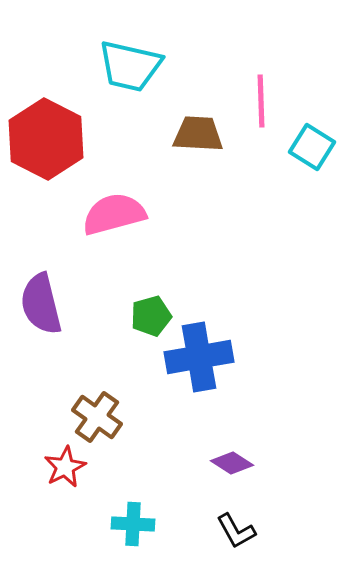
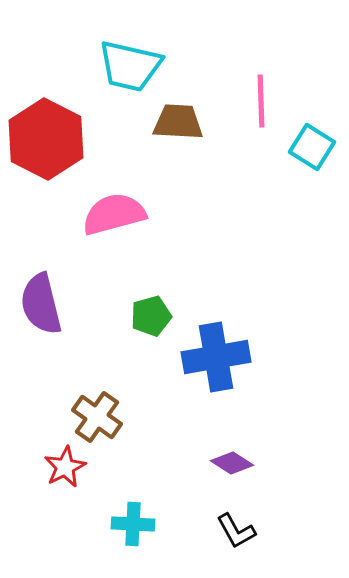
brown trapezoid: moved 20 px left, 12 px up
blue cross: moved 17 px right
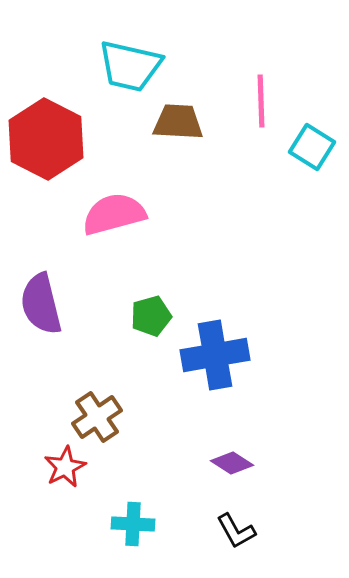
blue cross: moved 1 px left, 2 px up
brown cross: rotated 21 degrees clockwise
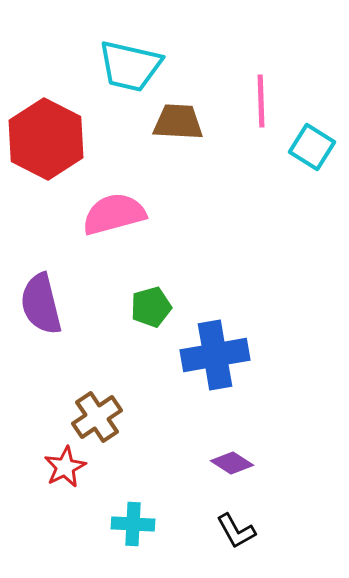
green pentagon: moved 9 px up
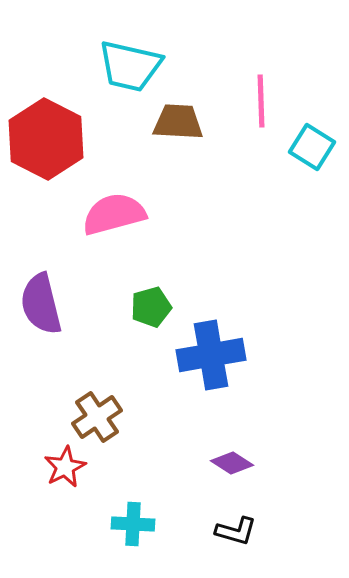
blue cross: moved 4 px left
black L-shape: rotated 45 degrees counterclockwise
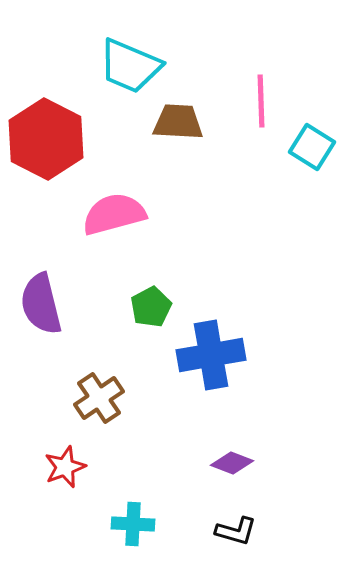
cyan trapezoid: rotated 10 degrees clockwise
green pentagon: rotated 12 degrees counterclockwise
brown cross: moved 2 px right, 19 px up
purple diamond: rotated 12 degrees counterclockwise
red star: rotated 6 degrees clockwise
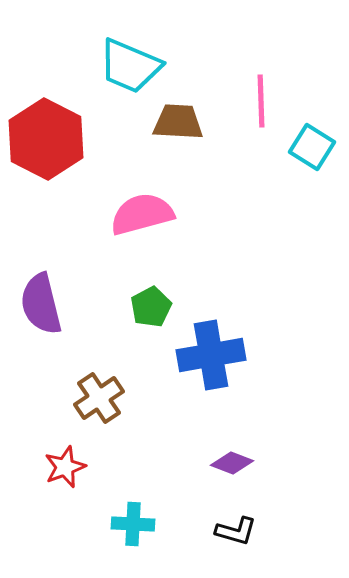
pink semicircle: moved 28 px right
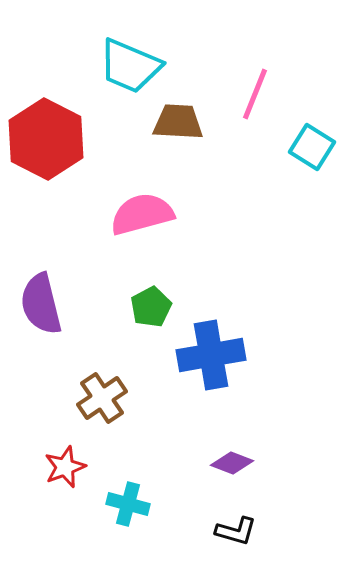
pink line: moved 6 px left, 7 px up; rotated 24 degrees clockwise
brown cross: moved 3 px right
cyan cross: moved 5 px left, 20 px up; rotated 12 degrees clockwise
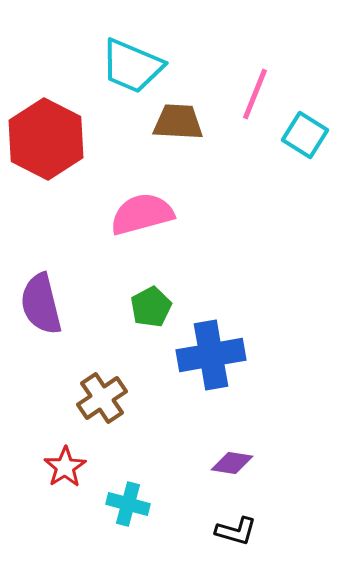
cyan trapezoid: moved 2 px right
cyan square: moved 7 px left, 12 px up
purple diamond: rotated 12 degrees counterclockwise
red star: rotated 12 degrees counterclockwise
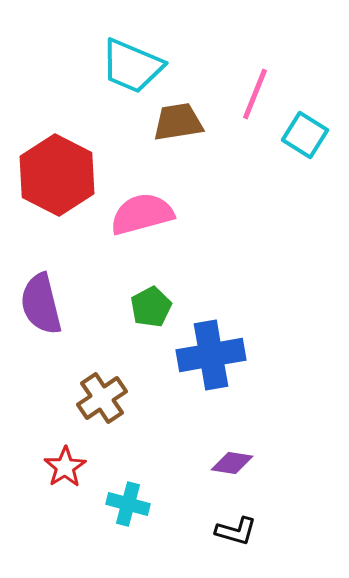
brown trapezoid: rotated 12 degrees counterclockwise
red hexagon: moved 11 px right, 36 px down
